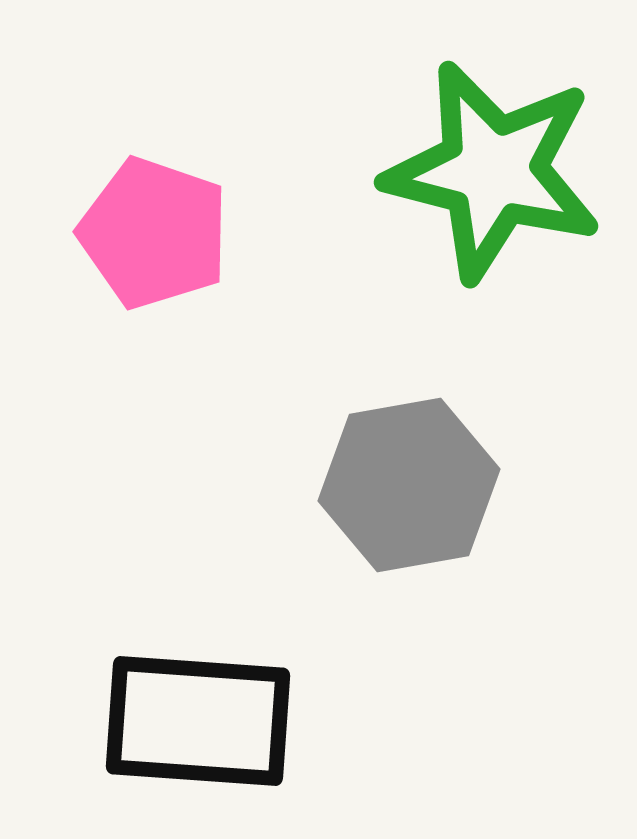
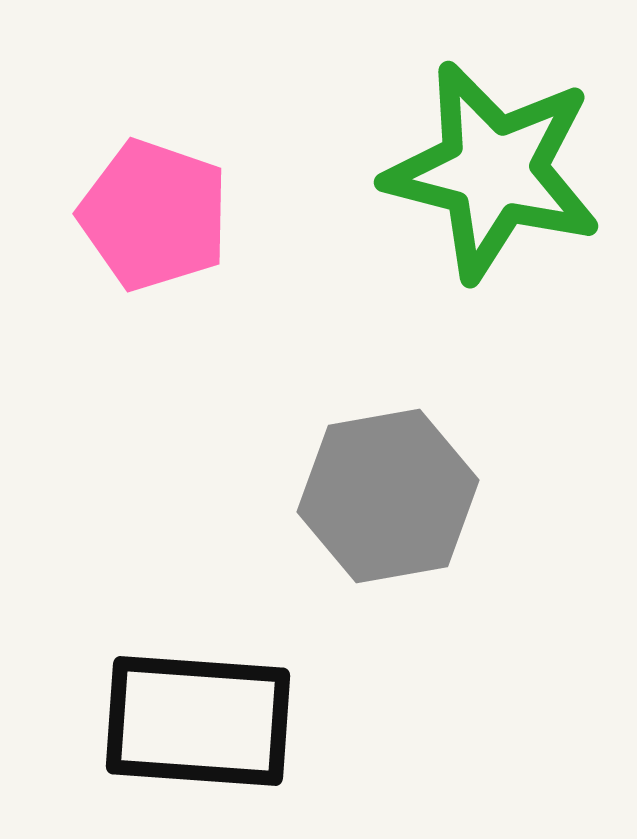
pink pentagon: moved 18 px up
gray hexagon: moved 21 px left, 11 px down
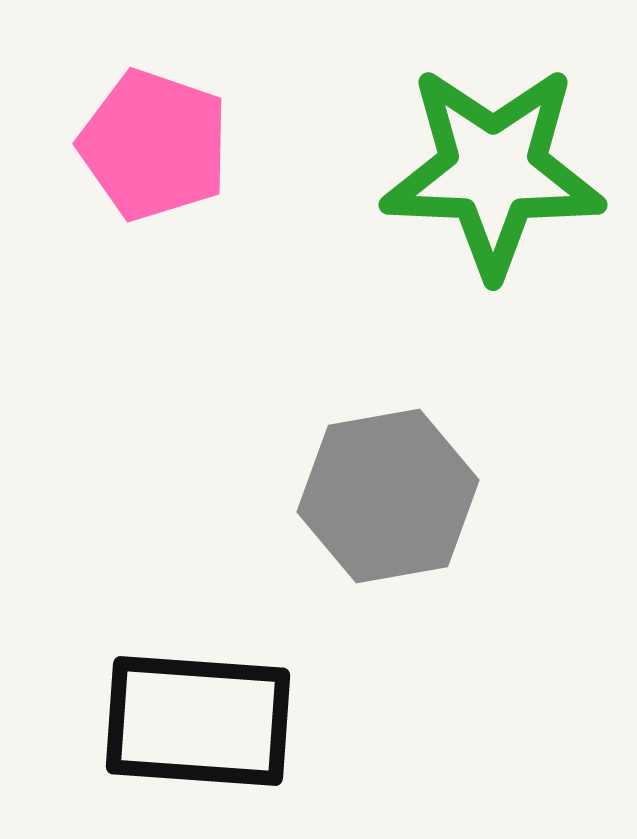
green star: rotated 12 degrees counterclockwise
pink pentagon: moved 70 px up
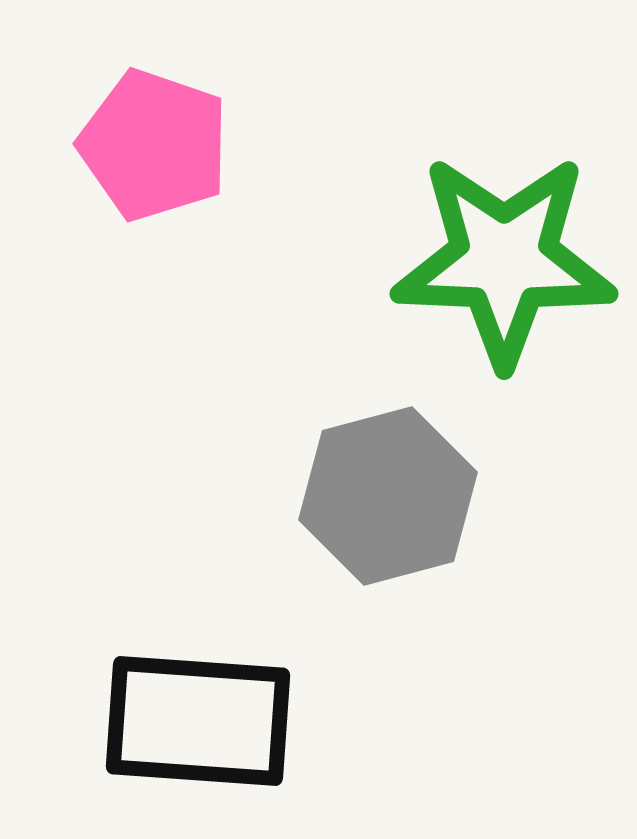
green star: moved 11 px right, 89 px down
gray hexagon: rotated 5 degrees counterclockwise
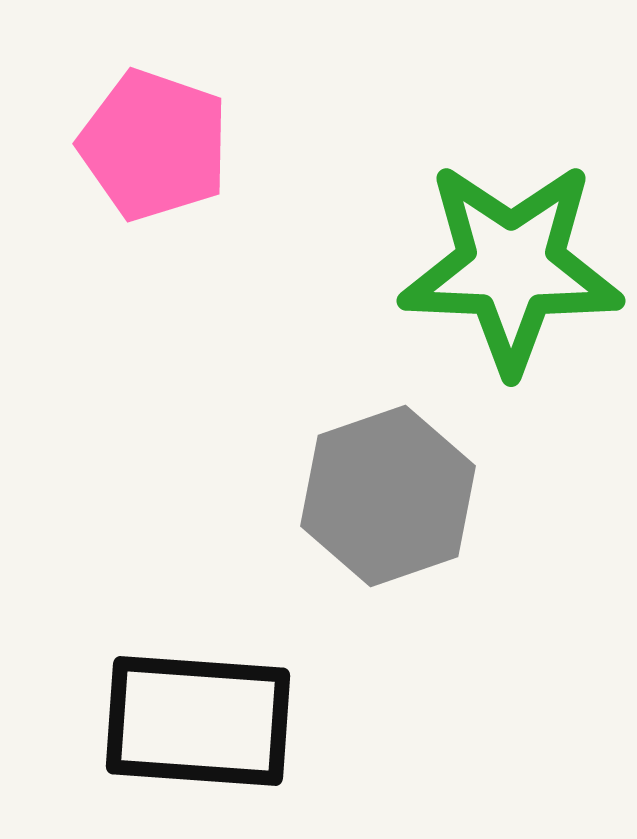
green star: moved 7 px right, 7 px down
gray hexagon: rotated 4 degrees counterclockwise
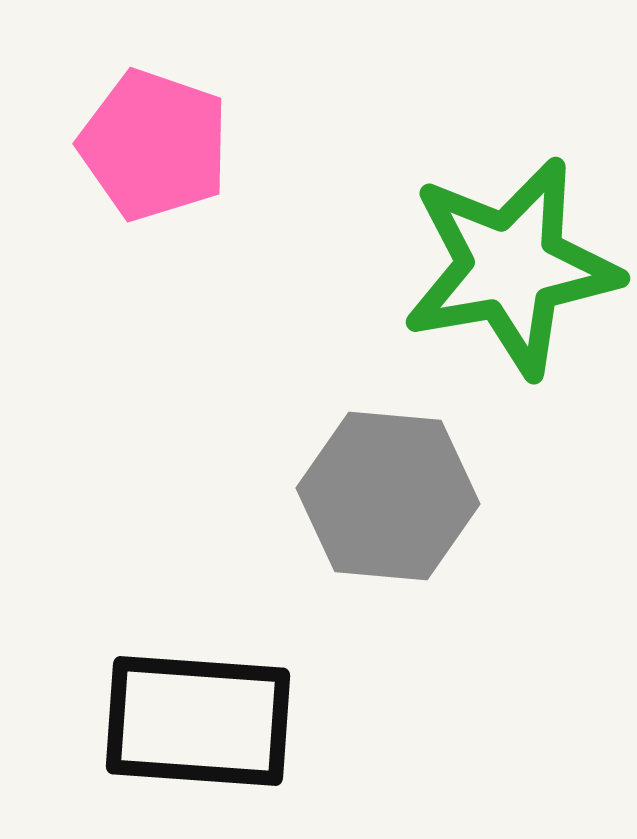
green star: rotated 12 degrees counterclockwise
gray hexagon: rotated 24 degrees clockwise
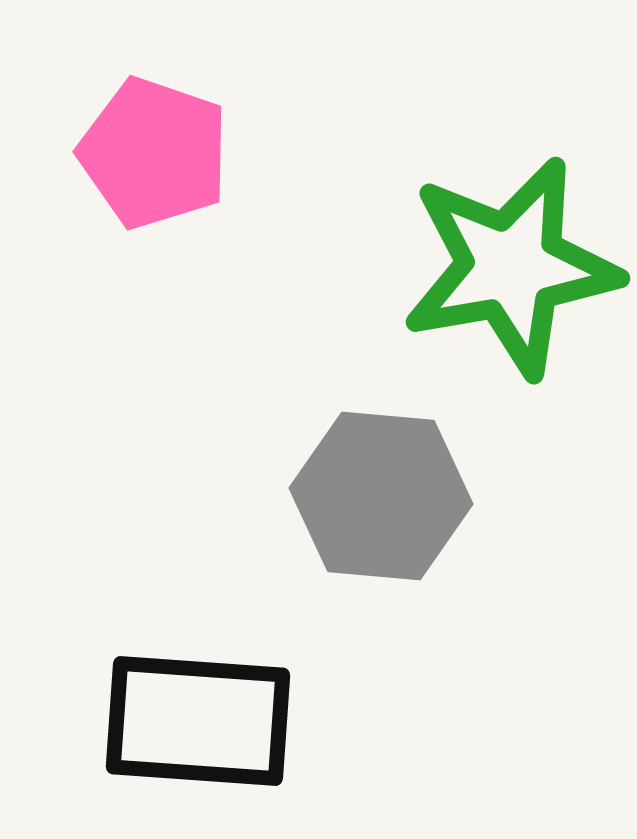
pink pentagon: moved 8 px down
gray hexagon: moved 7 px left
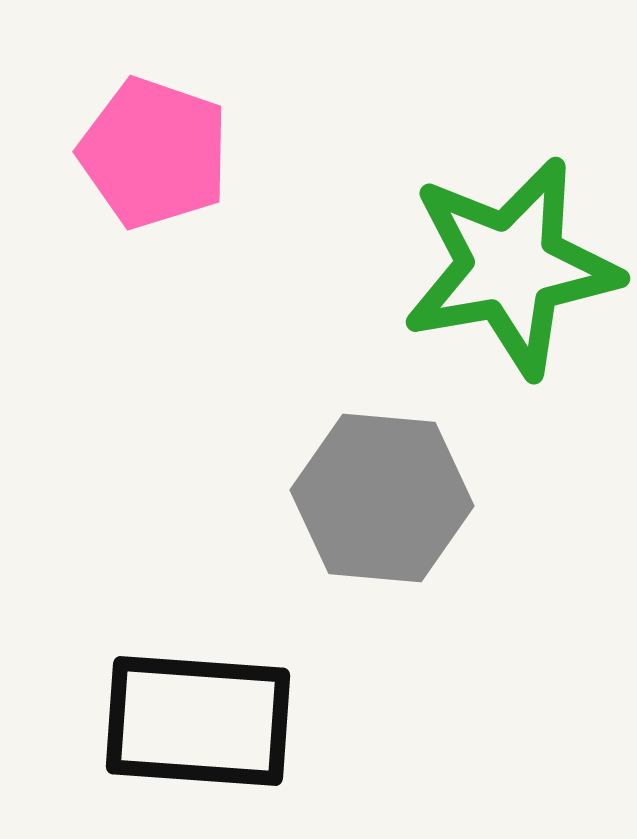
gray hexagon: moved 1 px right, 2 px down
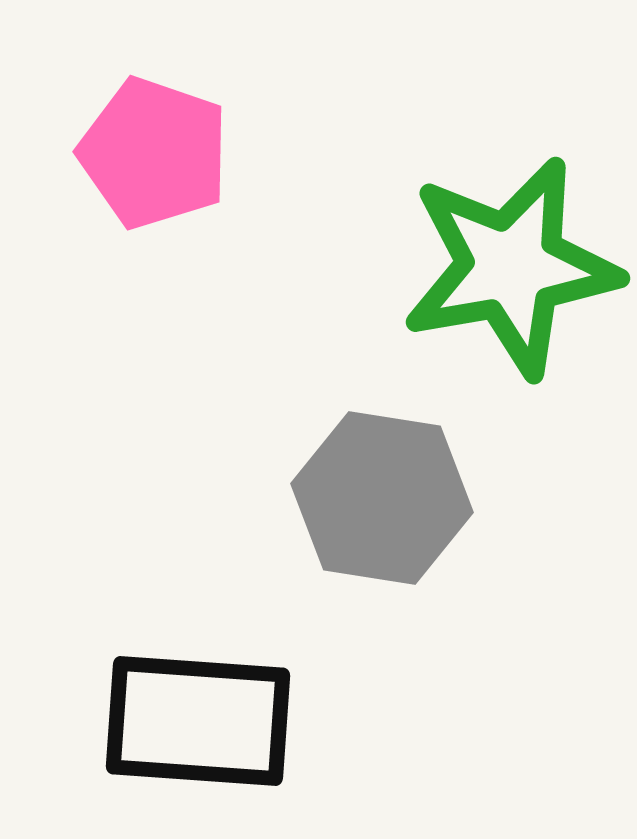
gray hexagon: rotated 4 degrees clockwise
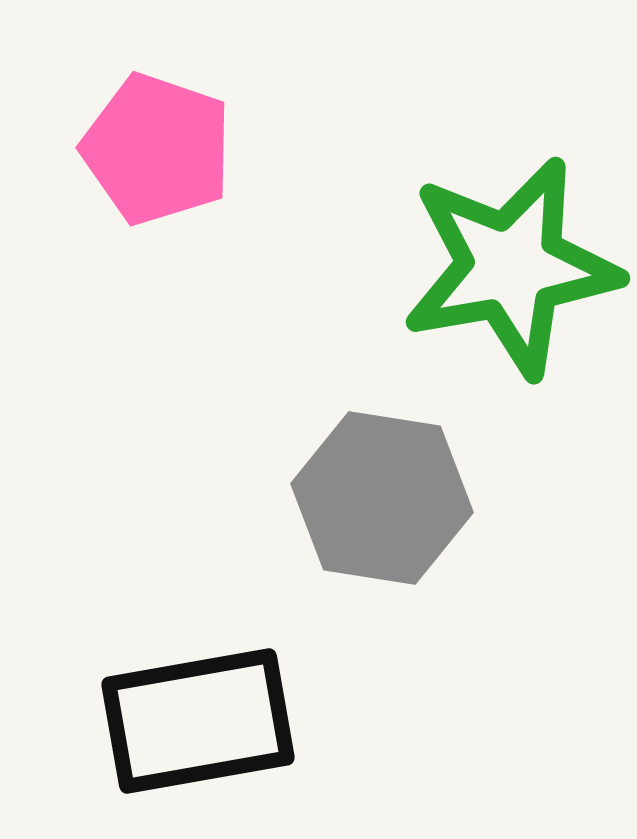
pink pentagon: moved 3 px right, 4 px up
black rectangle: rotated 14 degrees counterclockwise
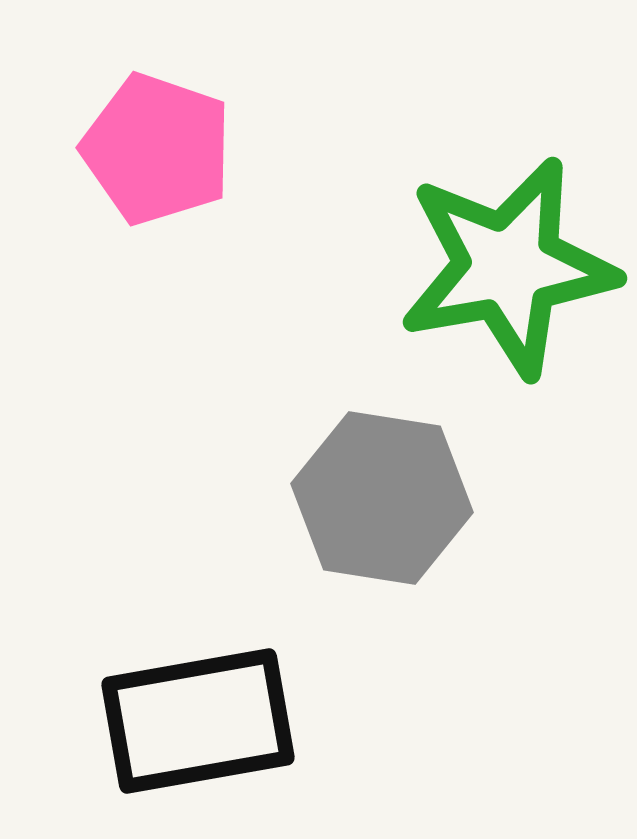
green star: moved 3 px left
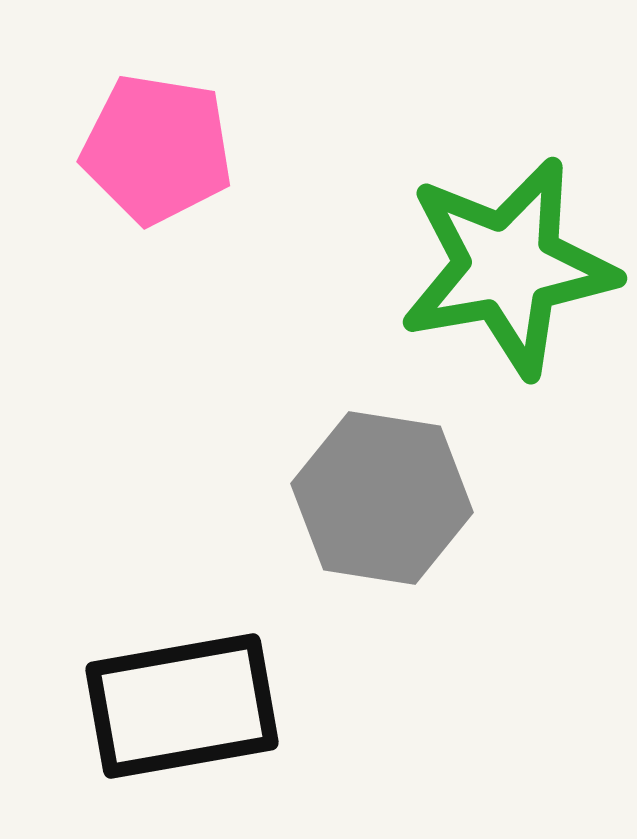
pink pentagon: rotated 10 degrees counterclockwise
black rectangle: moved 16 px left, 15 px up
